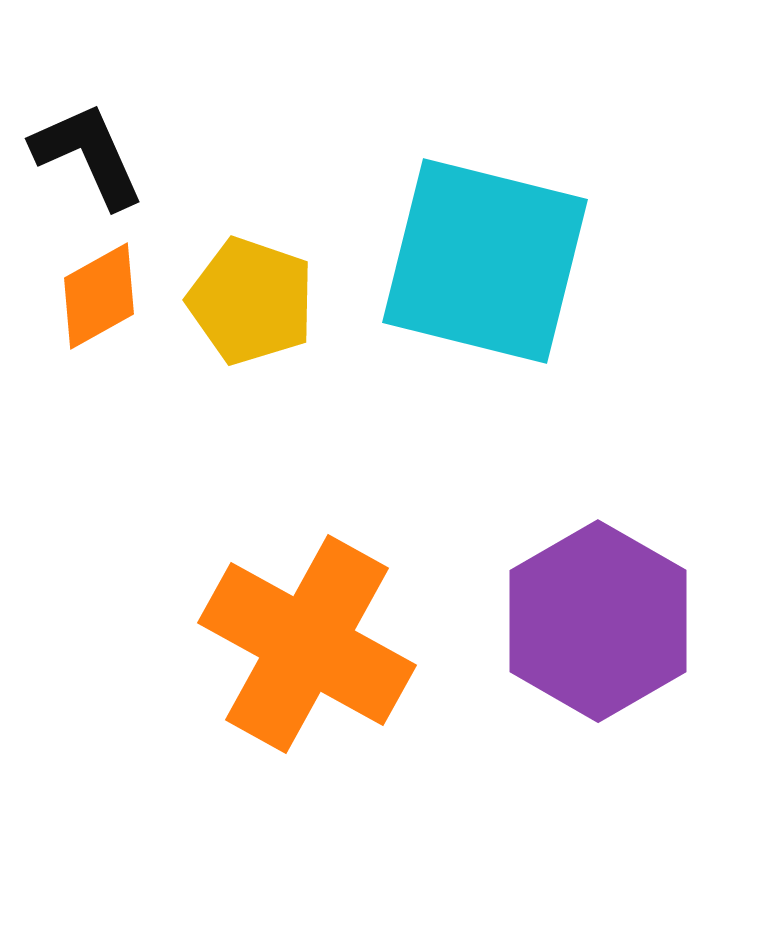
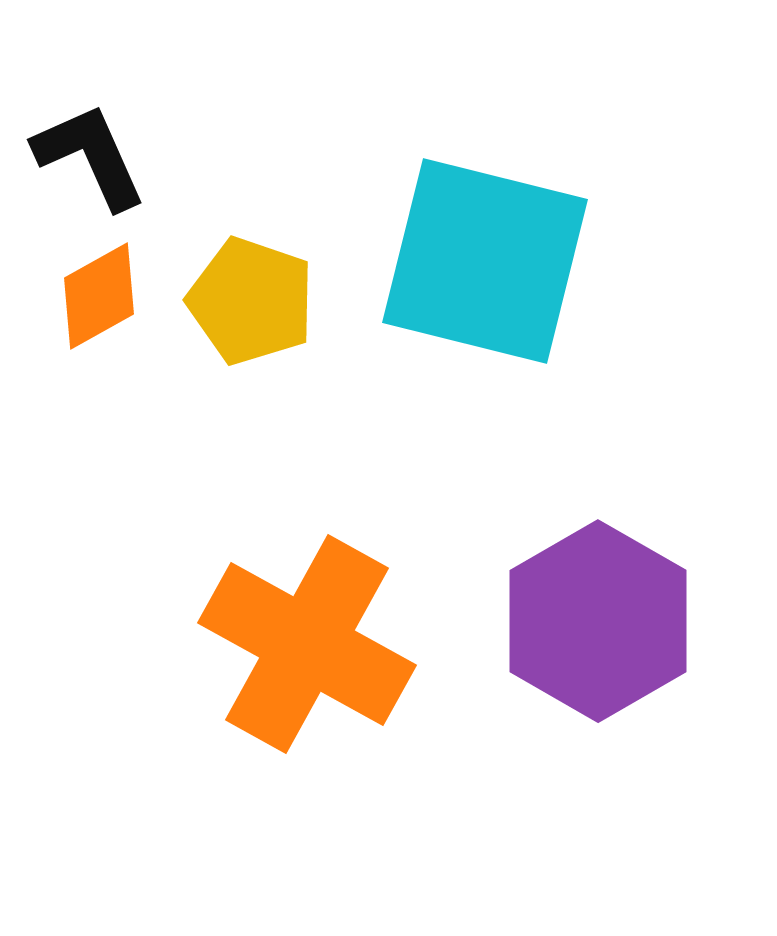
black L-shape: moved 2 px right, 1 px down
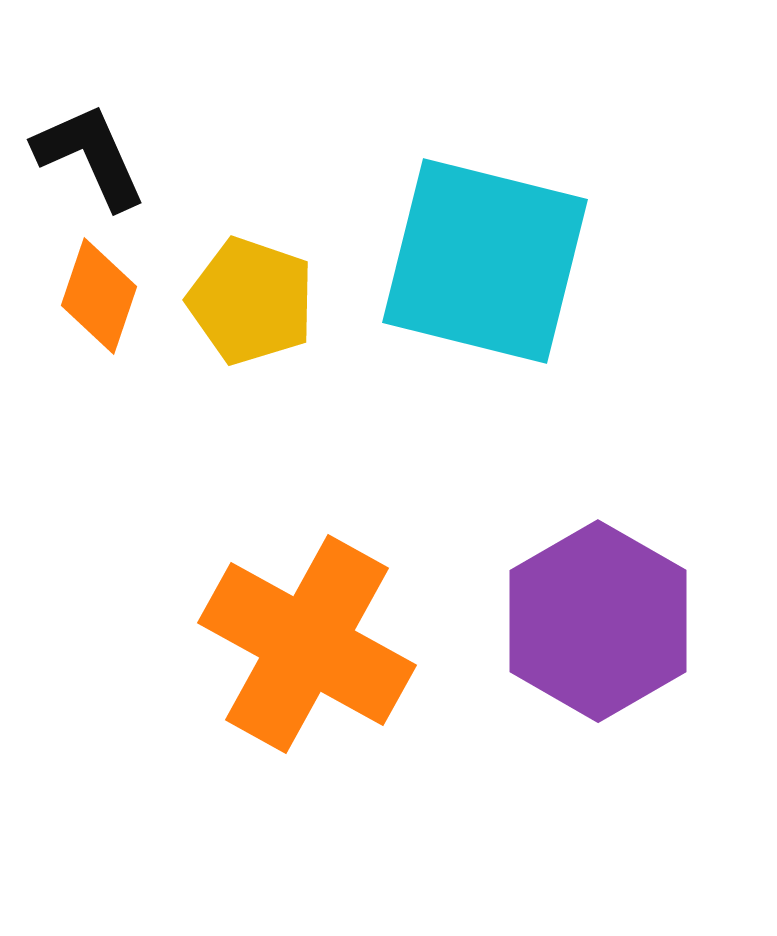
orange diamond: rotated 42 degrees counterclockwise
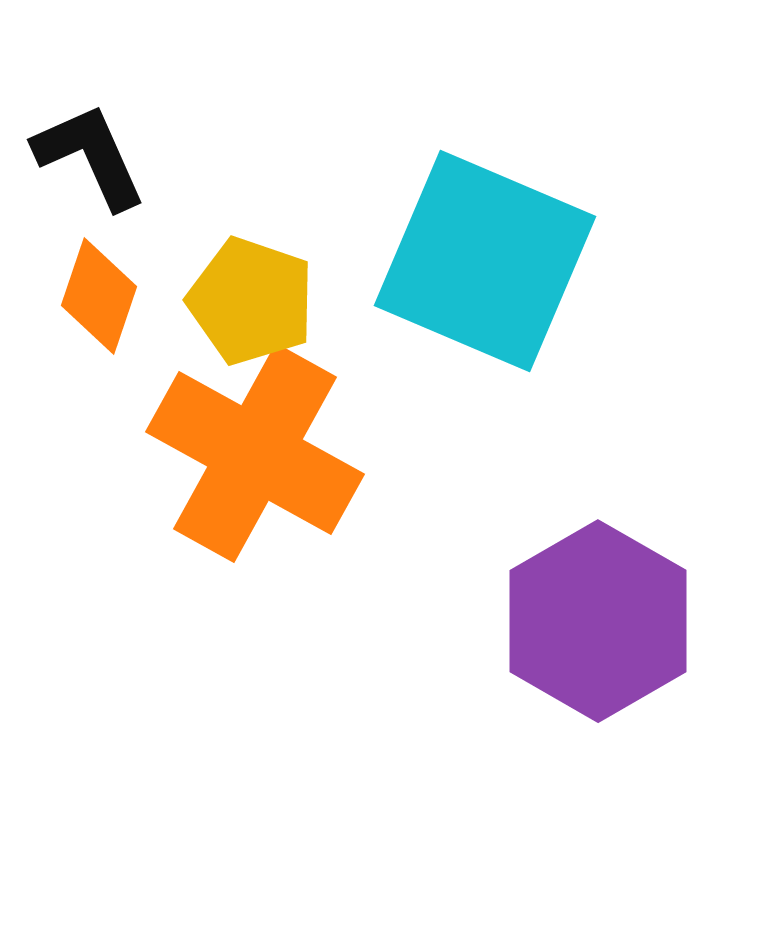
cyan square: rotated 9 degrees clockwise
orange cross: moved 52 px left, 191 px up
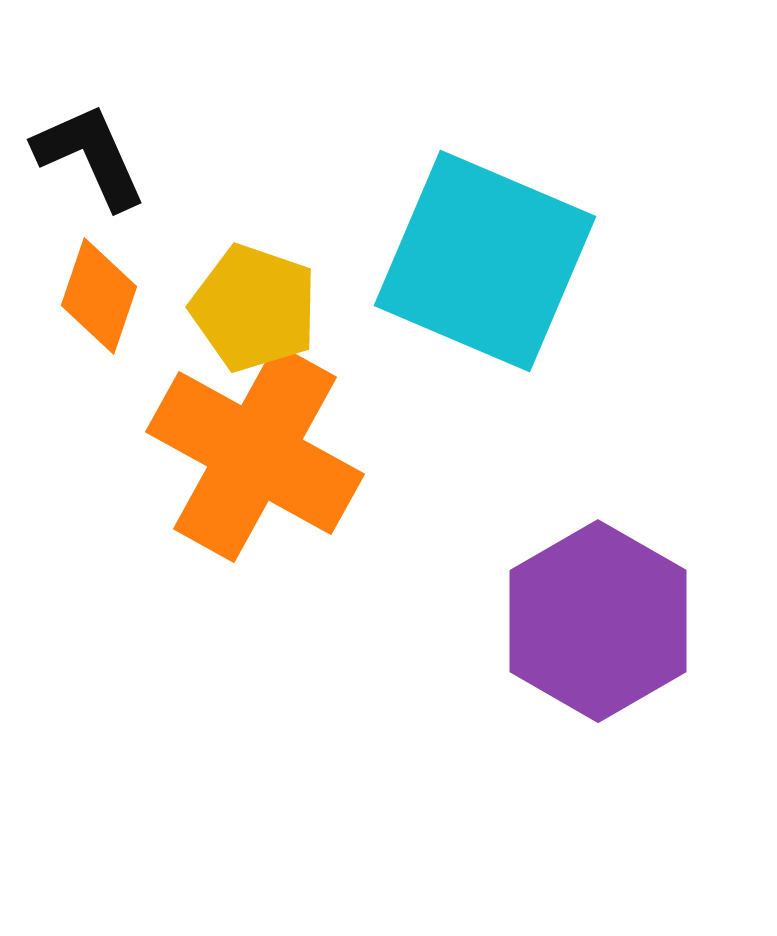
yellow pentagon: moved 3 px right, 7 px down
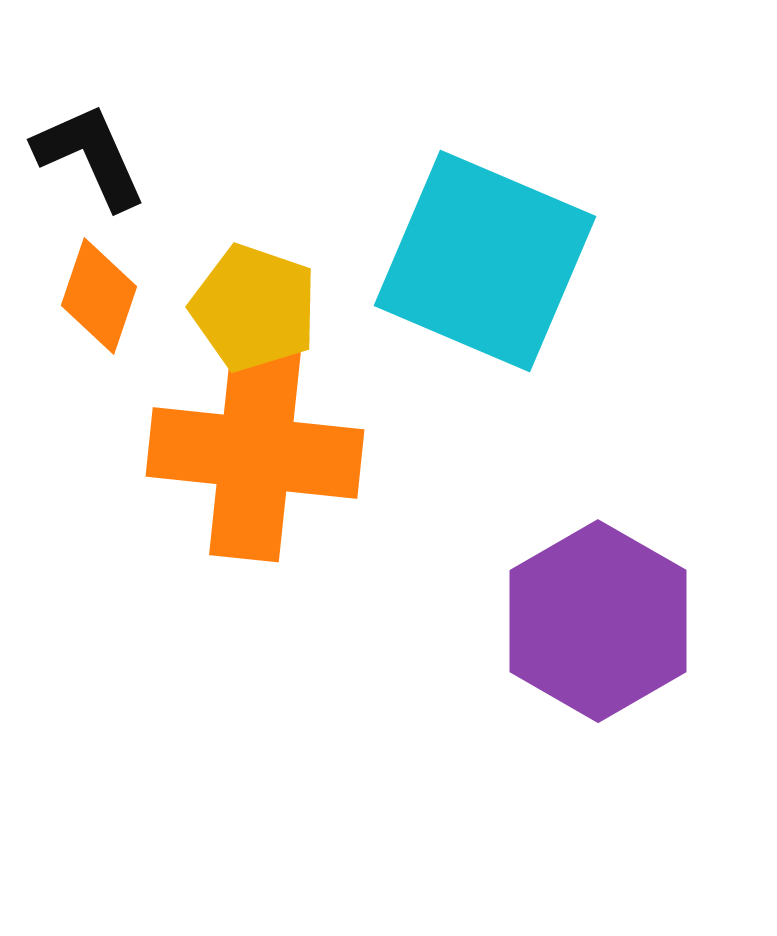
orange cross: rotated 23 degrees counterclockwise
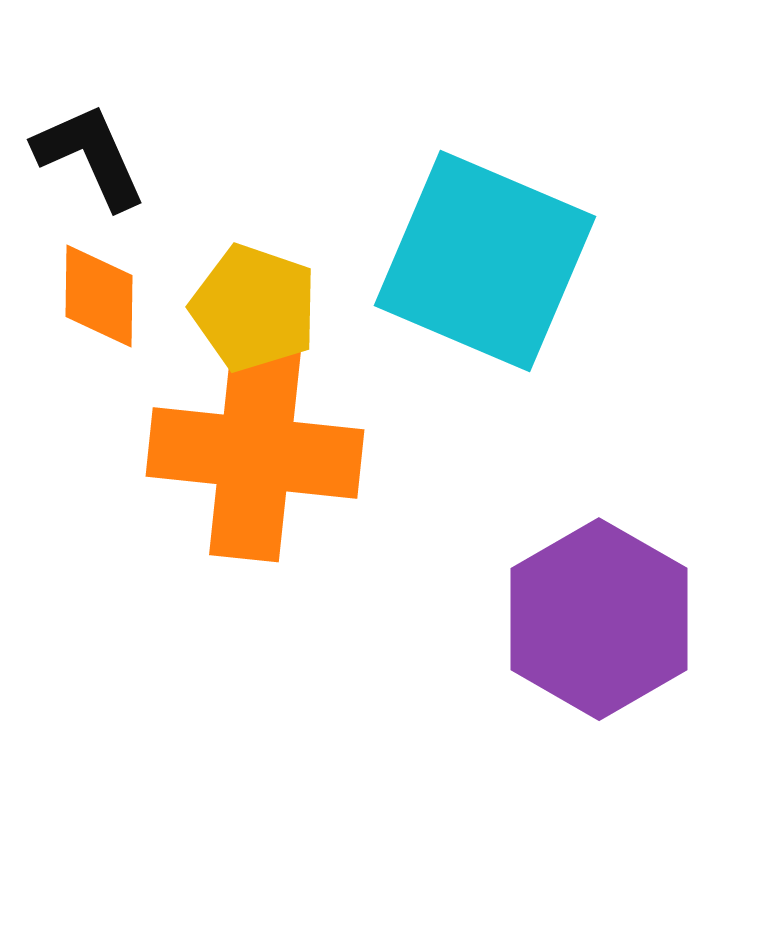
orange diamond: rotated 18 degrees counterclockwise
purple hexagon: moved 1 px right, 2 px up
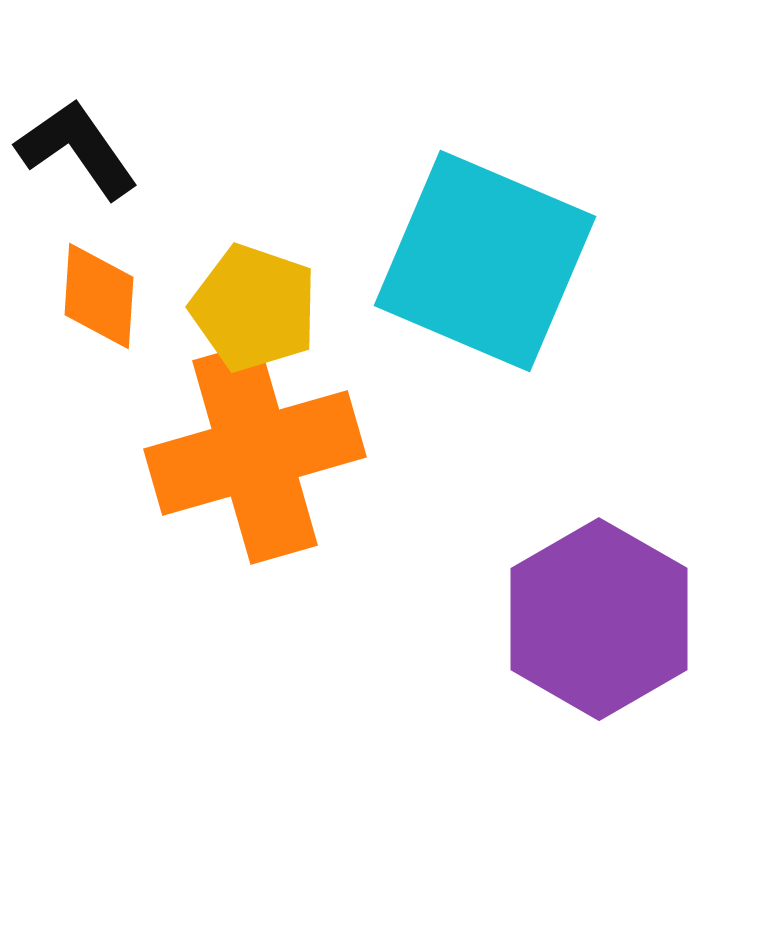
black L-shape: moved 13 px left, 7 px up; rotated 11 degrees counterclockwise
orange diamond: rotated 3 degrees clockwise
orange cross: rotated 22 degrees counterclockwise
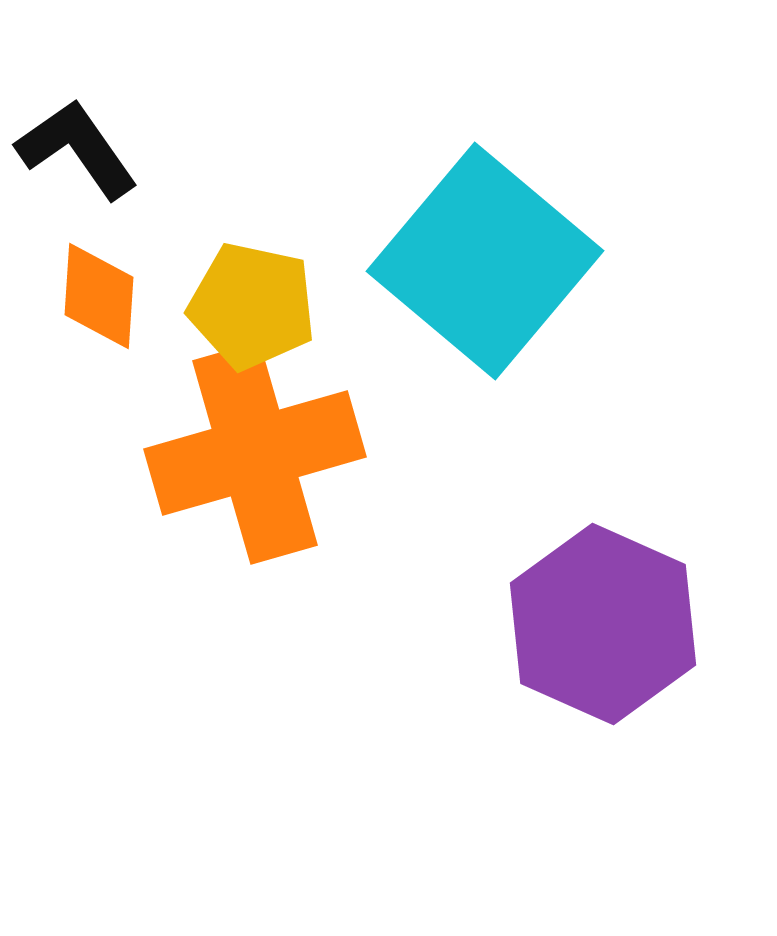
cyan square: rotated 17 degrees clockwise
yellow pentagon: moved 2 px left, 2 px up; rotated 7 degrees counterclockwise
purple hexagon: moved 4 px right, 5 px down; rotated 6 degrees counterclockwise
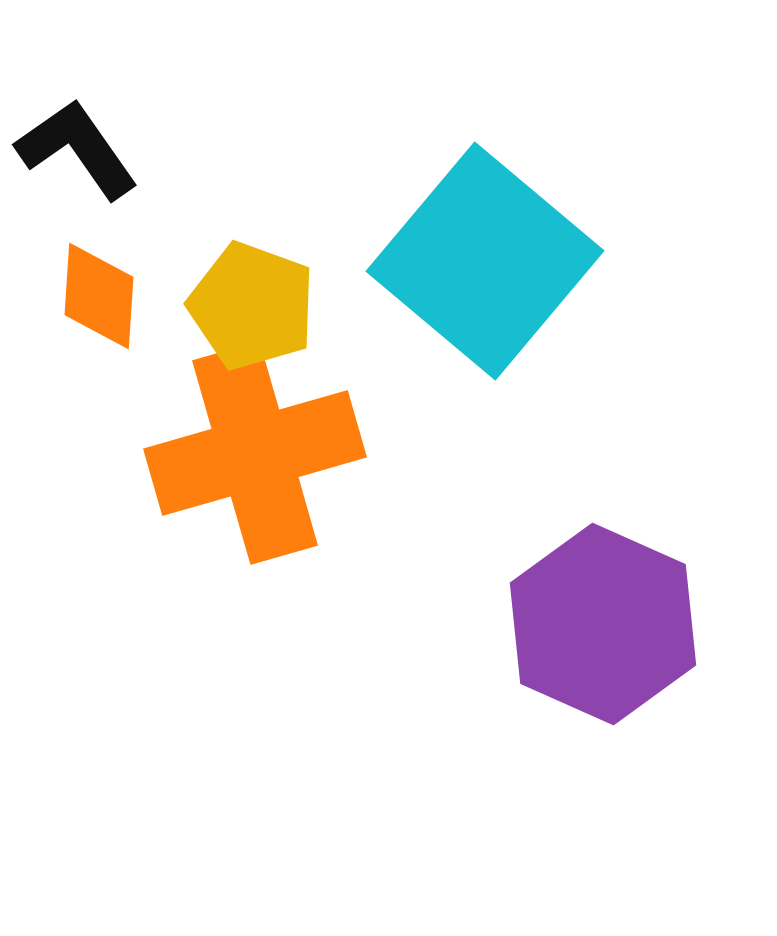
yellow pentagon: rotated 8 degrees clockwise
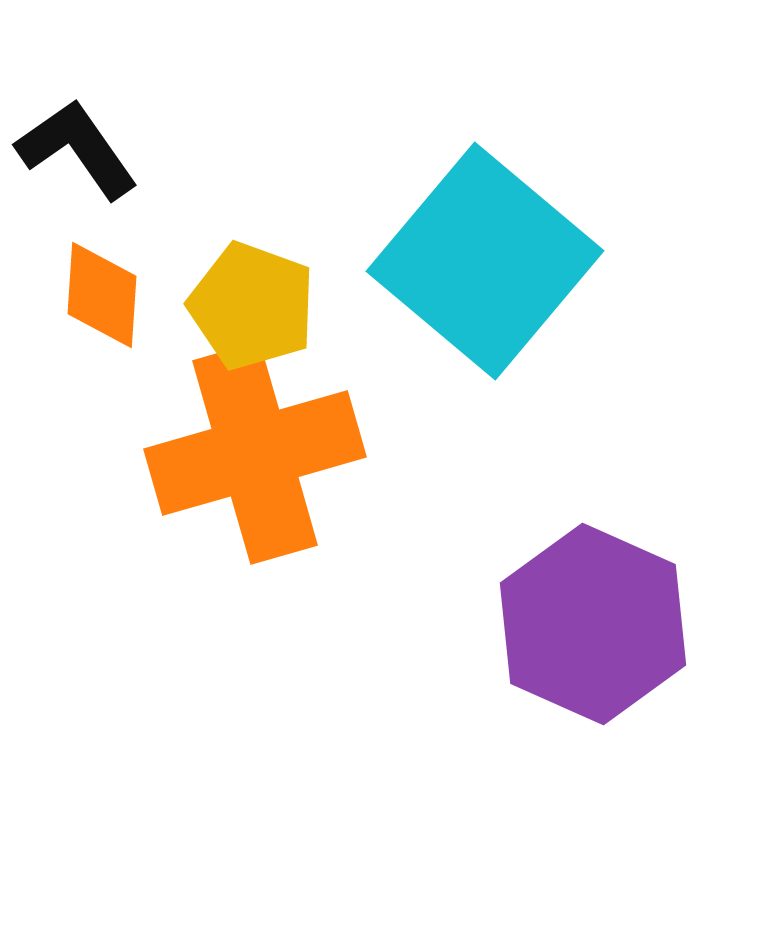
orange diamond: moved 3 px right, 1 px up
purple hexagon: moved 10 px left
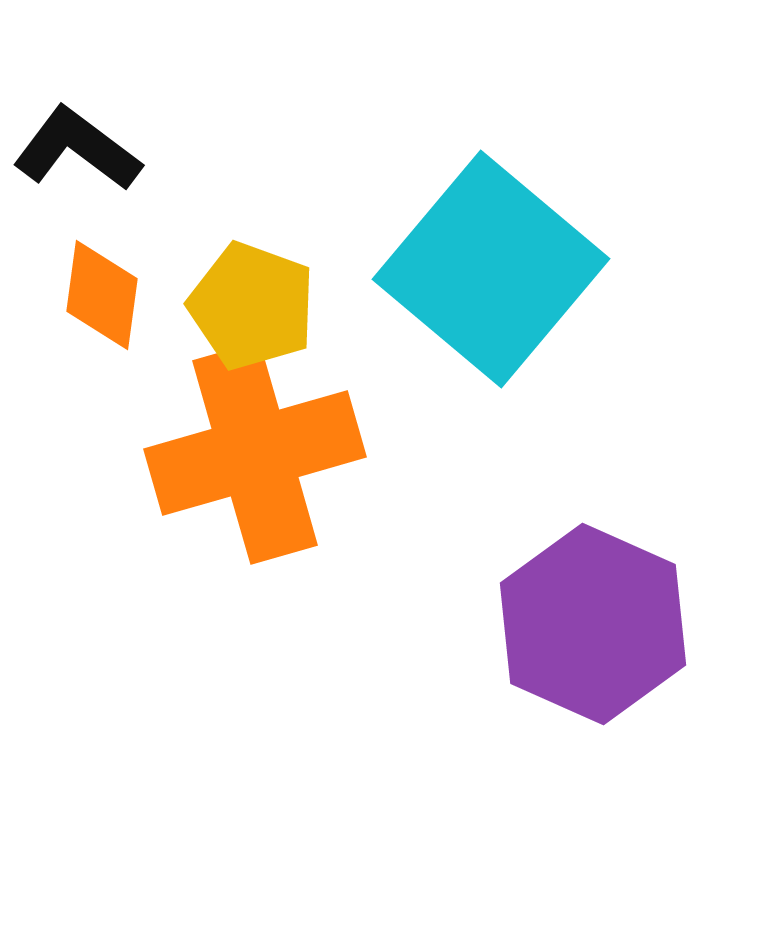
black L-shape: rotated 18 degrees counterclockwise
cyan square: moved 6 px right, 8 px down
orange diamond: rotated 4 degrees clockwise
